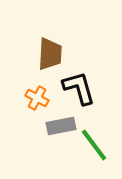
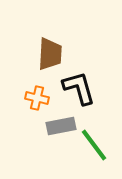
orange cross: rotated 15 degrees counterclockwise
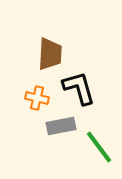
green line: moved 5 px right, 2 px down
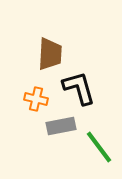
orange cross: moved 1 px left, 1 px down
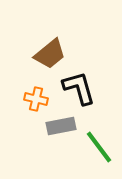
brown trapezoid: rotated 48 degrees clockwise
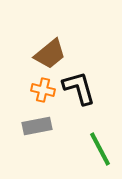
orange cross: moved 7 px right, 9 px up
gray rectangle: moved 24 px left
green line: moved 1 px right, 2 px down; rotated 9 degrees clockwise
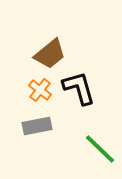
orange cross: moved 3 px left; rotated 25 degrees clockwise
green line: rotated 18 degrees counterclockwise
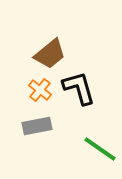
green line: rotated 9 degrees counterclockwise
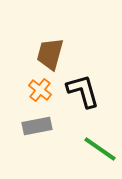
brown trapezoid: rotated 144 degrees clockwise
black L-shape: moved 4 px right, 3 px down
